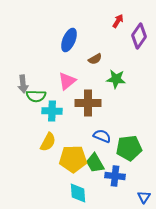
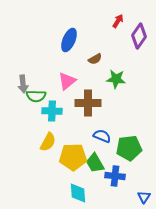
yellow pentagon: moved 2 px up
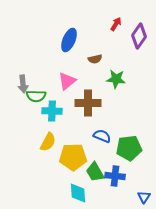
red arrow: moved 2 px left, 3 px down
brown semicircle: rotated 16 degrees clockwise
green trapezoid: moved 9 px down
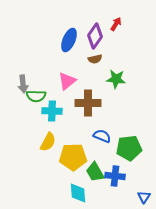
purple diamond: moved 44 px left
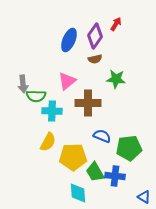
blue triangle: rotated 32 degrees counterclockwise
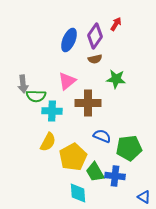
yellow pentagon: rotated 28 degrees counterclockwise
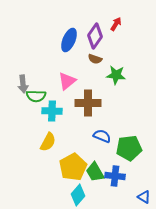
brown semicircle: rotated 32 degrees clockwise
green star: moved 4 px up
yellow pentagon: moved 10 px down
cyan diamond: moved 2 px down; rotated 45 degrees clockwise
